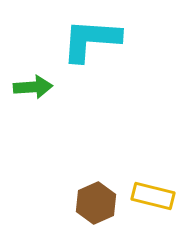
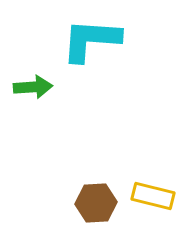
brown hexagon: rotated 21 degrees clockwise
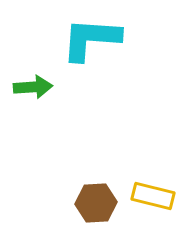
cyan L-shape: moved 1 px up
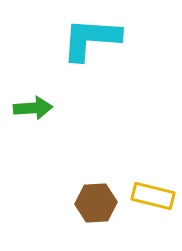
green arrow: moved 21 px down
